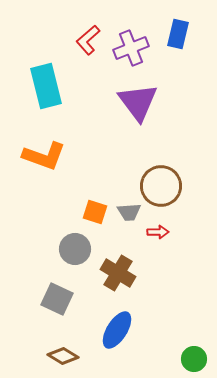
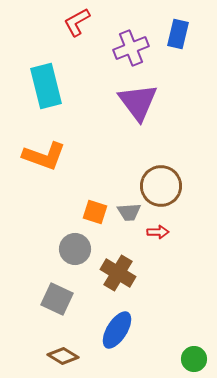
red L-shape: moved 11 px left, 18 px up; rotated 12 degrees clockwise
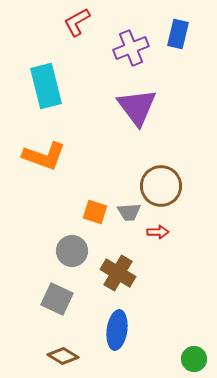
purple triangle: moved 1 px left, 5 px down
gray circle: moved 3 px left, 2 px down
blue ellipse: rotated 24 degrees counterclockwise
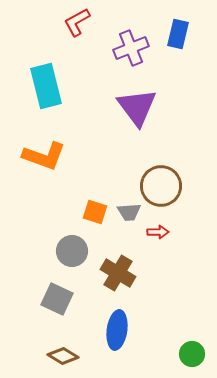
green circle: moved 2 px left, 5 px up
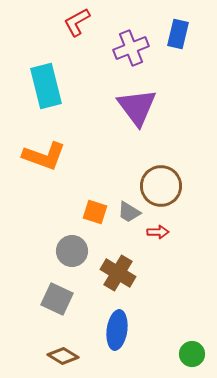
gray trapezoid: rotated 35 degrees clockwise
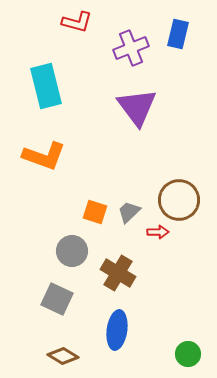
red L-shape: rotated 136 degrees counterclockwise
brown circle: moved 18 px right, 14 px down
gray trapezoid: rotated 105 degrees clockwise
green circle: moved 4 px left
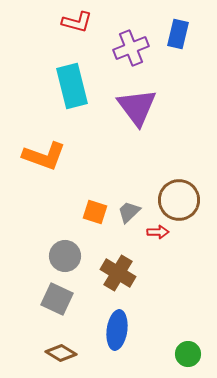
cyan rectangle: moved 26 px right
gray circle: moved 7 px left, 5 px down
brown diamond: moved 2 px left, 3 px up
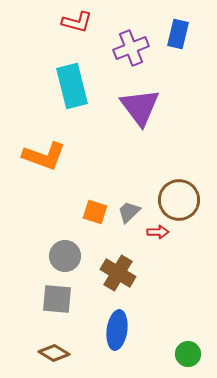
purple triangle: moved 3 px right
gray square: rotated 20 degrees counterclockwise
brown diamond: moved 7 px left
